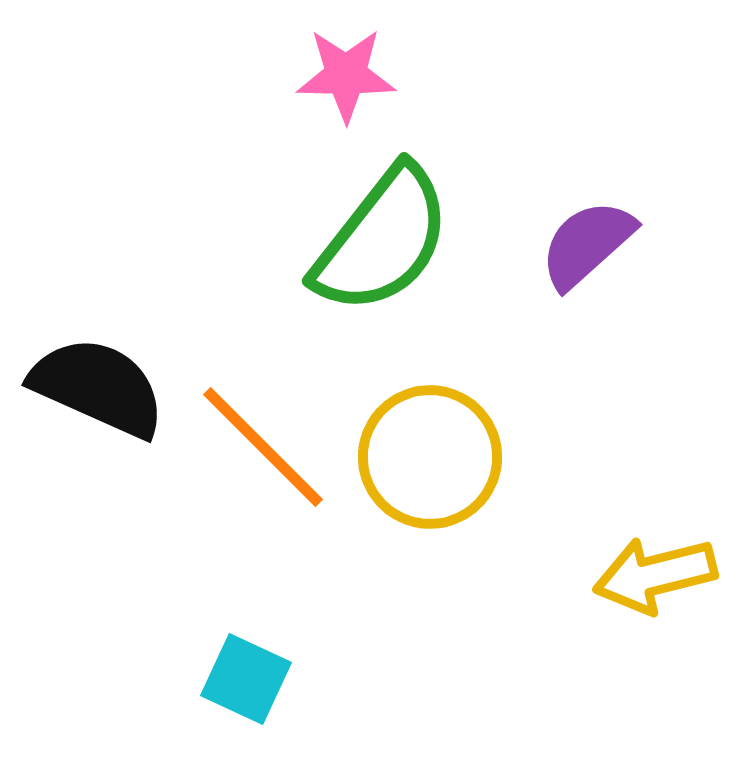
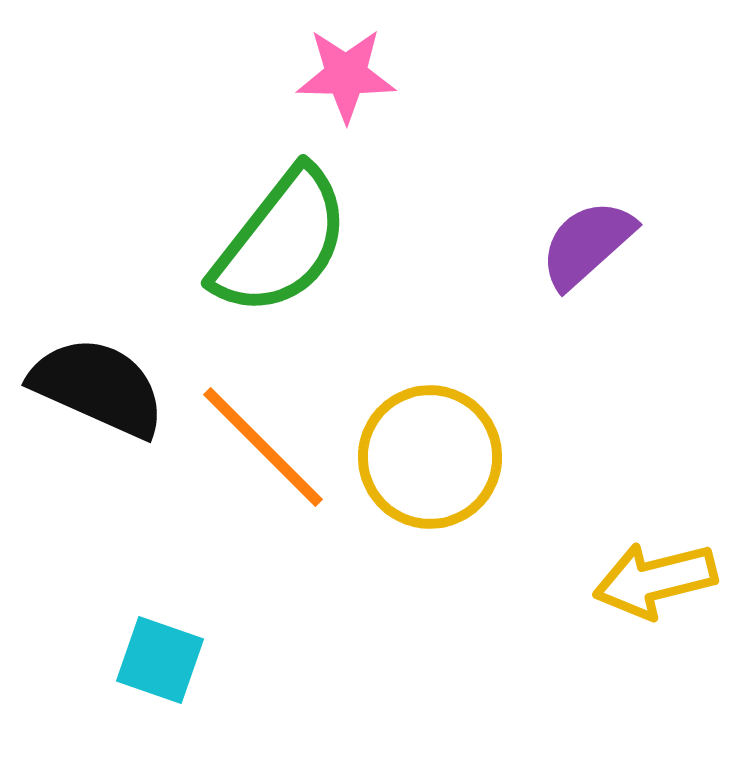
green semicircle: moved 101 px left, 2 px down
yellow arrow: moved 5 px down
cyan square: moved 86 px left, 19 px up; rotated 6 degrees counterclockwise
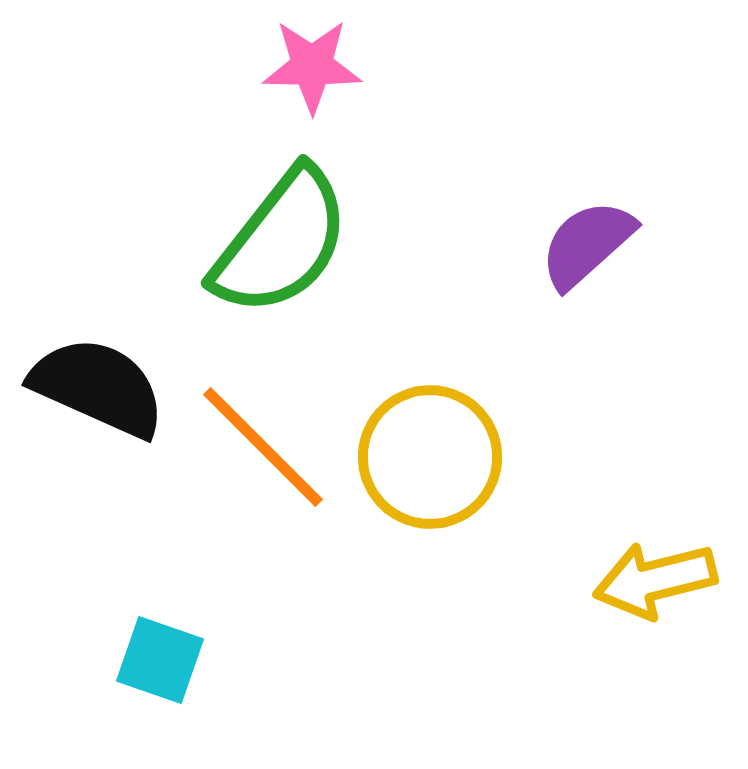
pink star: moved 34 px left, 9 px up
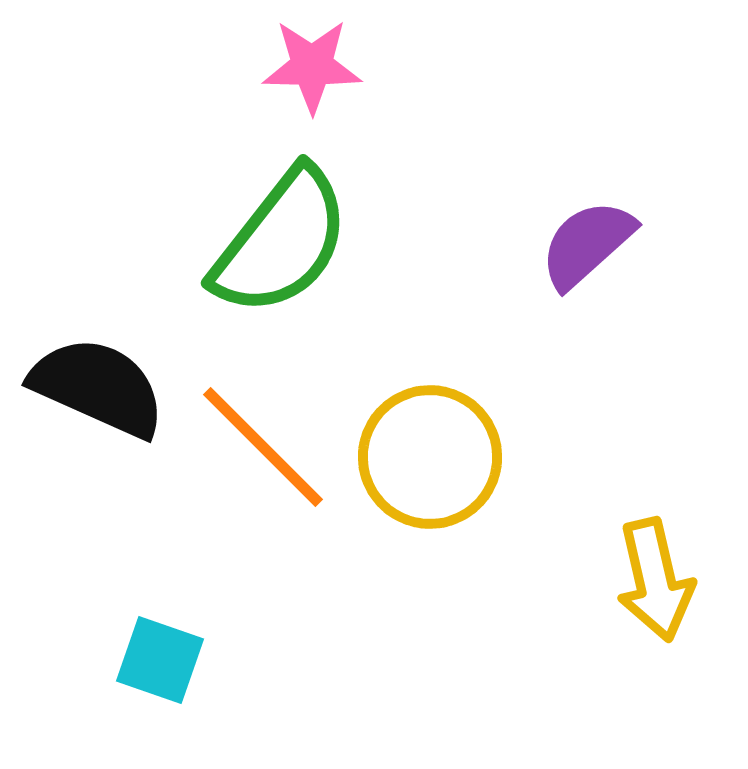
yellow arrow: rotated 89 degrees counterclockwise
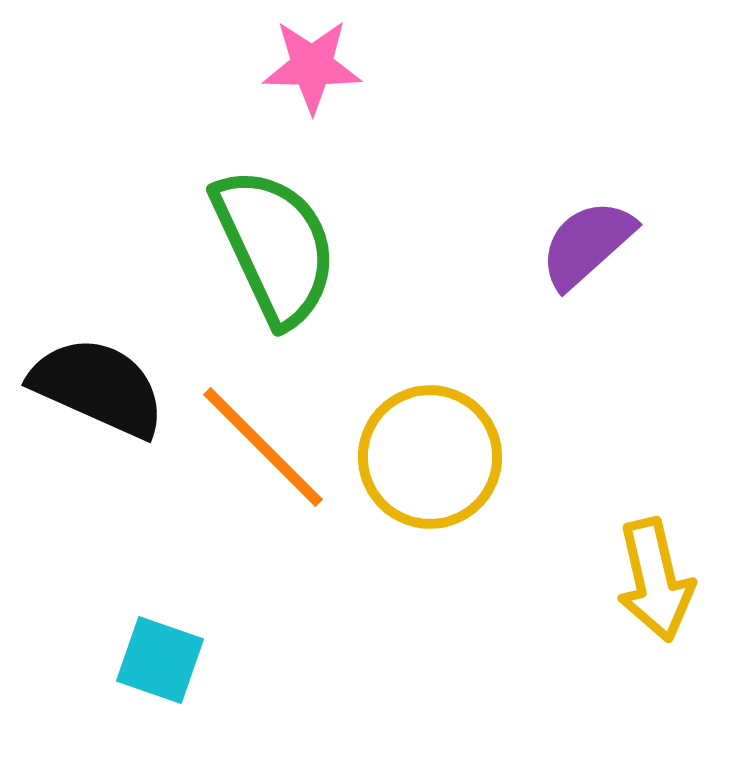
green semicircle: moved 6 px left, 4 px down; rotated 63 degrees counterclockwise
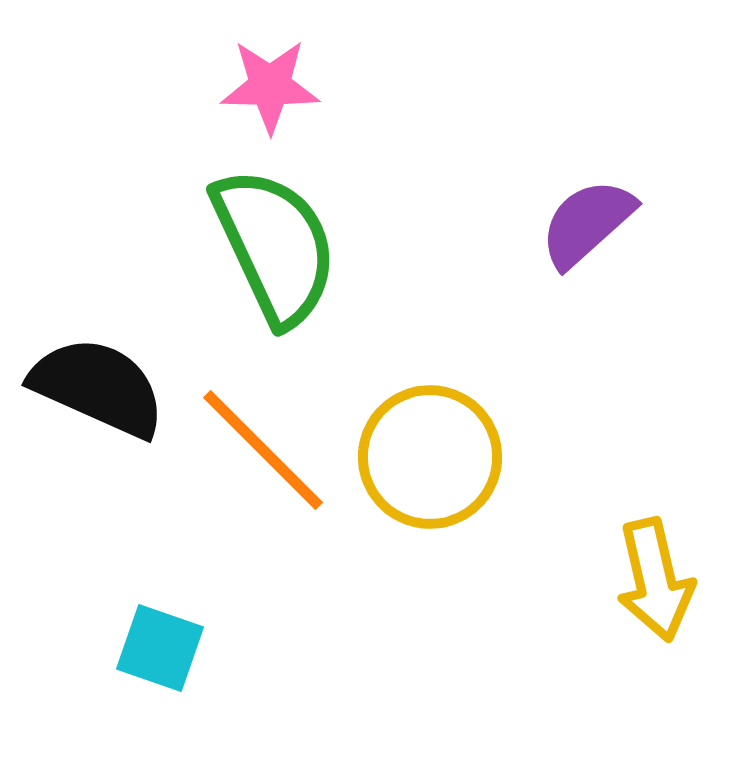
pink star: moved 42 px left, 20 px down
purple semicircle: moved 21 px up
orange line: moved 3 px down
cyan square: moved 12 px up
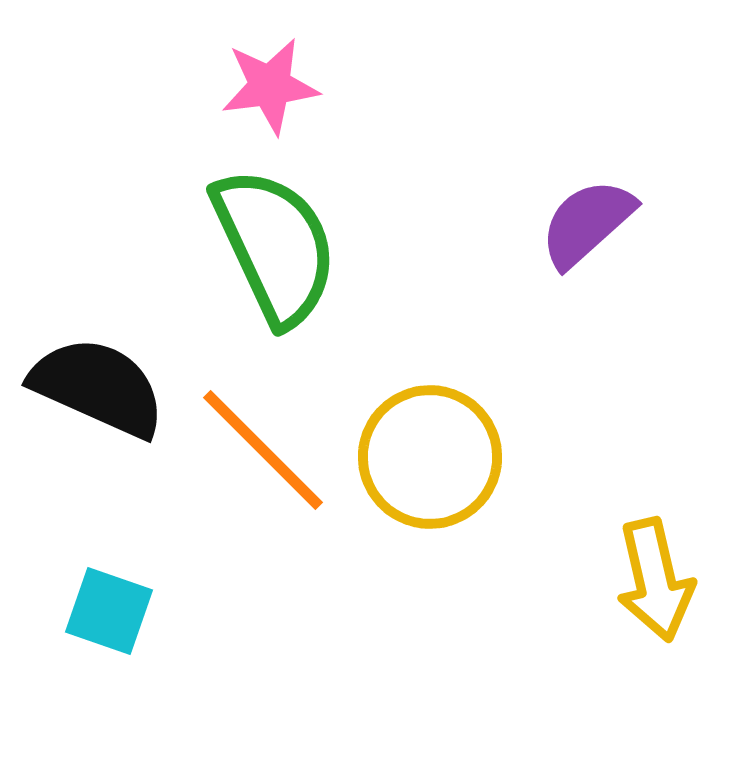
pink star: rotated 8 degrees counterclockwise
cyan square: moved 51 px left, 37 px up
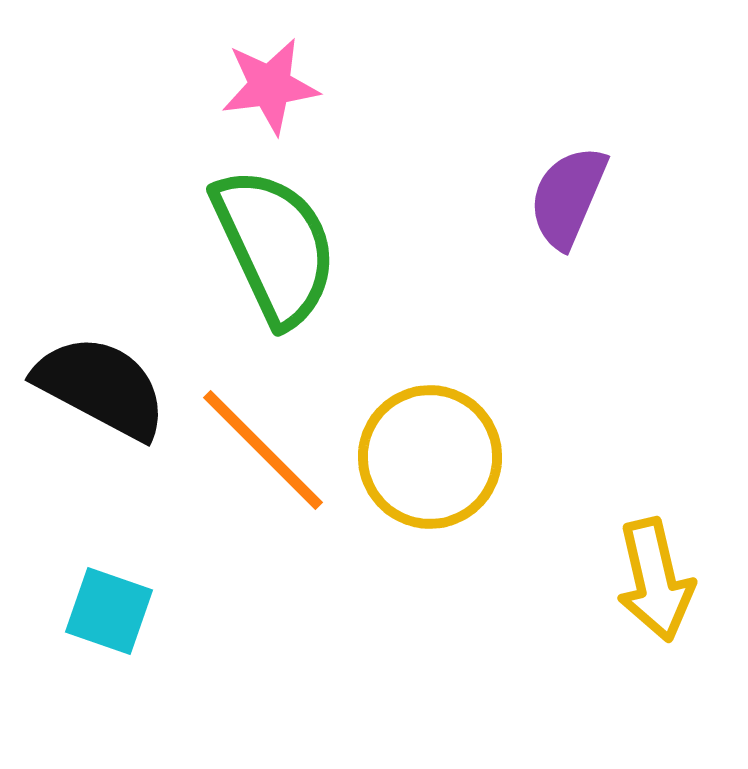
purple semicircle: moved 19 px left, 26 px up; rotated 25 degrees counterclockwise
black semicircle: moved 3 px right; rotated 4 degrees clockwise
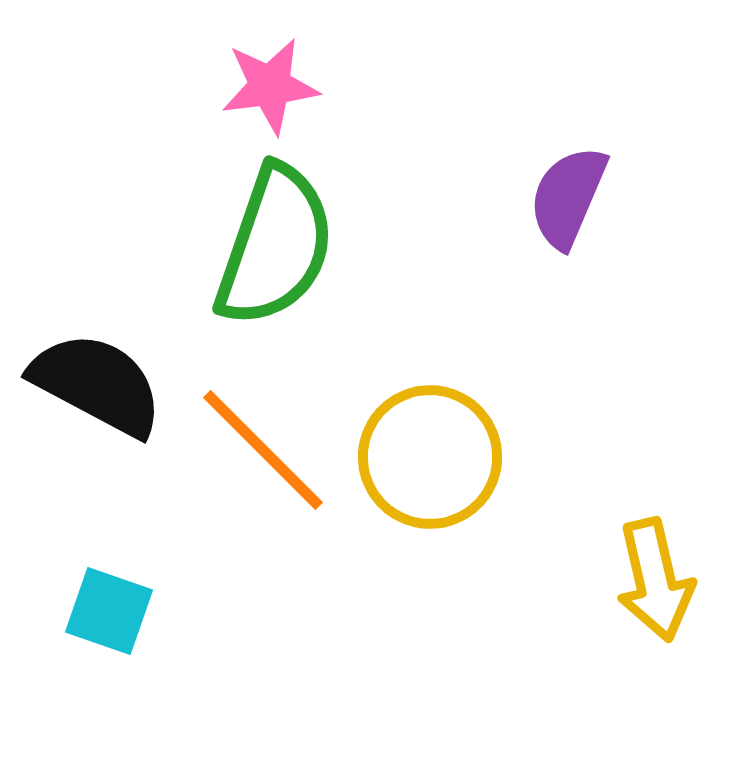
green semicircle: rotated 44 degrees clockwise
black semicircle: moved 4 px left, 3 px up
